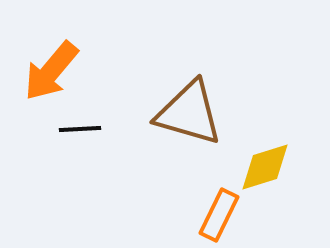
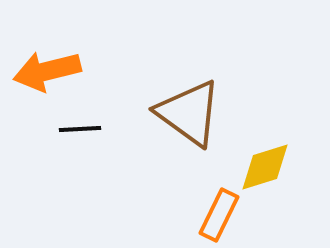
orange arrow: moved 4 px left; rotated 36 degrees clockwise
brown triangle: rotated 20 degrees clockwise
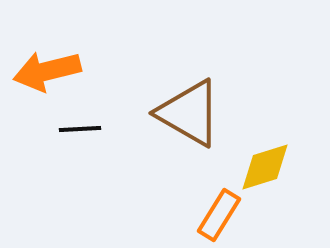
brown triangle: rotated 6 degrees counterclockwise
orange rectangle: rotated 6 degrees clockwise
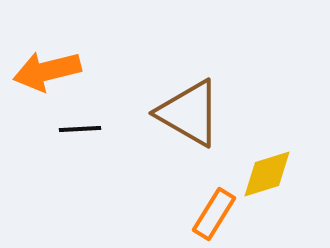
yellow diamond: moved 2 px right, 7 px down
orange rectangle: moved 5 px left, 1 px up
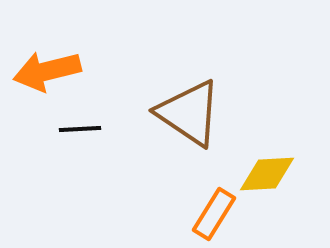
brown triangle: rotated 4 degrees clockwise
yellow diamond: rotated 14 degrees clockwise
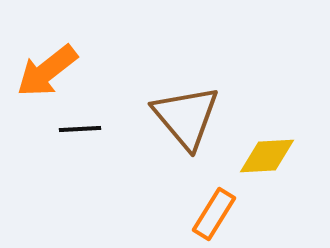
orange arrow: rotated 24 degrees counterclockwise
brown triangle: moved 3 px left, 4 px down; rotated 16 degrees clockwise
yellow diamond: moved 18 px up
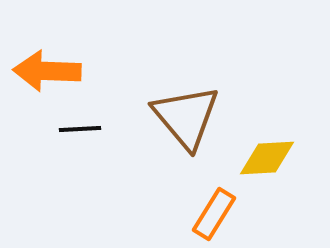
orange arrow: rotated 40 degrees clockwise
yellow diamond: moved 2 px down
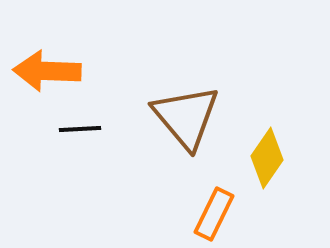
yellow diamond: rotated 52 degrees counterclockwise
orange rectangle: rotated 6 degrees counterclockwise
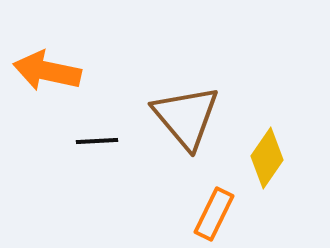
orange arrow: rotated 10 degrees clockwise
black line: moved 17 px right, 12 px down
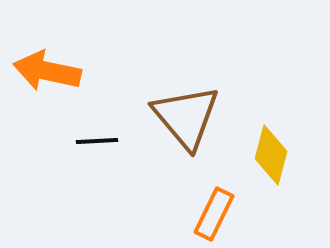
yellow diamond: moved 4 px right, 3 px up; rotated 20 degrees counterclockwise
